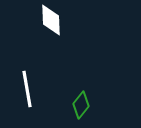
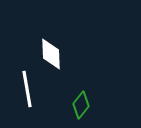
white diamond: moved 34 px down
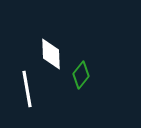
green diamond: moved 30 px up
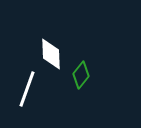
white line: rotated 30 degrees clockwise
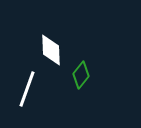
white diamond: moved 4 px up
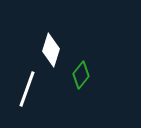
white diamond: rotated 20 degrees clockwise
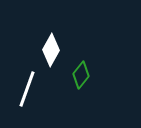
white diamond: rotated 12 degrees clockwise
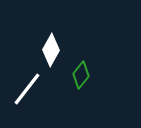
white line: rotated 18 degrees clockwise
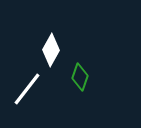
green diamond: moved 1 px left, 2 px down; rotated 20 degrees counterclockwise
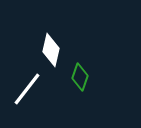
white diamond: rotated 16 degrees counterclockwise
